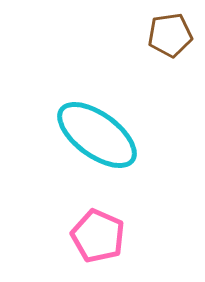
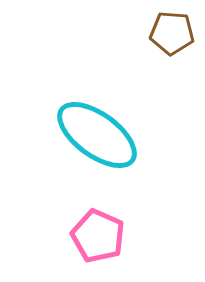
brown pentagon: moved 2 px right, 2 px up; rotated 12 degrees clockwise
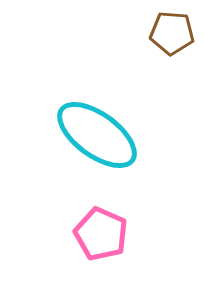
pink pentagon: moved 3 px right, 2 px up
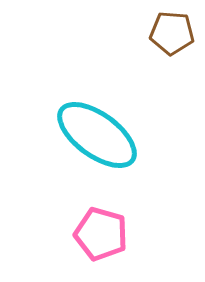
pink pentagon: rotated 8 degrees counterclockwise
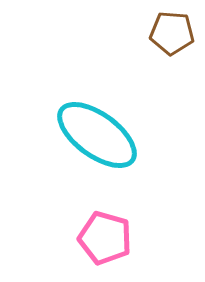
pink pentagon: moved 4 px right, 4 px down
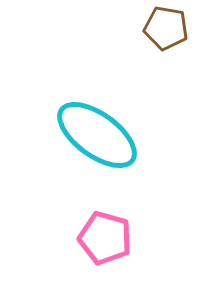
brown pentagon: moved 6 px left, 5 px up; rotated 6 degrees clockwise
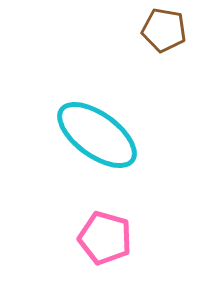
brown pentagon: moved 2 px left, 2 px down
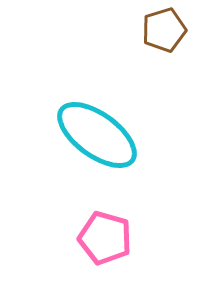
brown pentagon: rotated 27 degrees counterclockwise
